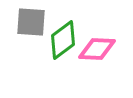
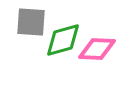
green diamond: rotated 21 degrees clockwise
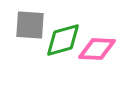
gray square: moved 1 px left, 3 px down
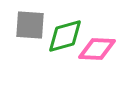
green diamond: moved 2 px right, 4 px up
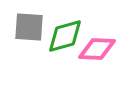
gray square: moved 1 px left, 2 px down
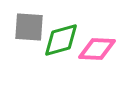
green diamond: moved 4 px left, 4 px down
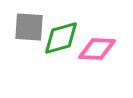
green diamond: moved 2 px up
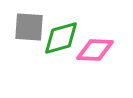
pink diamond: moved 2 px left, 1 px down
